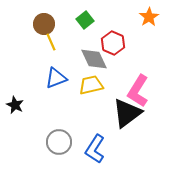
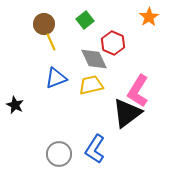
gray circle: moved 12 px down
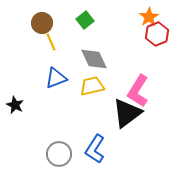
brown circle: moved 2 px left, 1 px up
red hexagon: moved 44 px right, 9 px up; rotated 15 degrees clockwise
yellow trapezoid: moved 1 px right, 1 px down
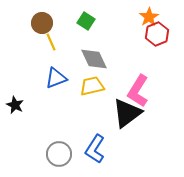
green square: moved 1 px right, 1 px down; rotated 18 degrees counterclockwise
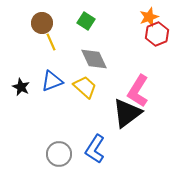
orange star: rotated 12 degrees clockwise
blue triangle: moved 4 px left, 3 px down
yellow trapezoid: moved 7 px left, 1 px down; rotated 55 degrees clockwise
black star: moved 6 px right, 18 px up
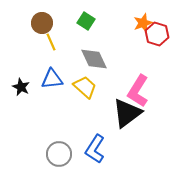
orange star: moved 6 px left, 6 px down
red hexagon: rotated 20 degrees counterclockwise
blue triangle: moved 2 px up; rotated 15 degrees clockwise
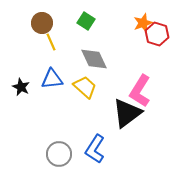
pink L-shape: moved 2 px right
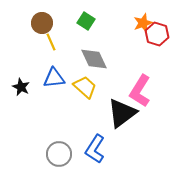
blue triangle: moved 2 px right, 1 px up
black triangle: moved 5 px left
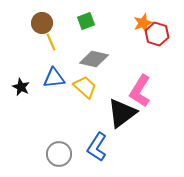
green square: rotated 36 degrees clockwise
gray diamond: rotated 52 degrees counterclockwise
blue L-shape: moved 2 px right, 2 px up
